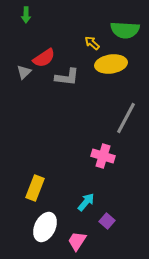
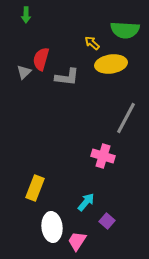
red semicircle: moved 3 px left, 1 px down; rotated 140 degrees clockwise
white ellipse: moved 7 px right; rotated 32 degrees counterclockwise
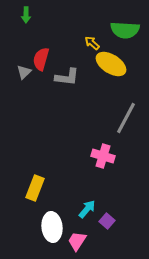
yellow ellipse: rotated 40 degrees clockwise
cyan arrow: moved 1 px right, 7 px down
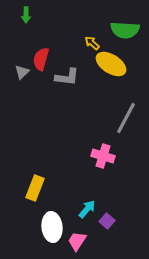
gray triangle: moved 2 px left
